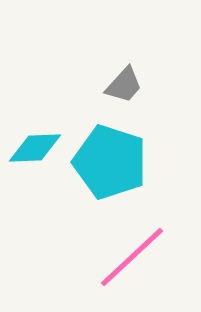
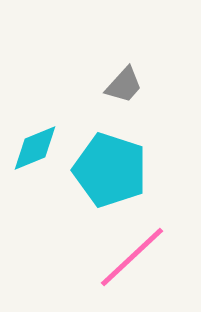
cyan diamond: rotated 20 degrees counterclockwise
cyan pentagon: moved 8 px down
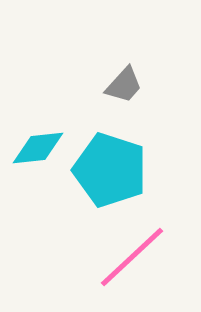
cyan diamond: moved 3 px right; rotated 16 degrees clockwise
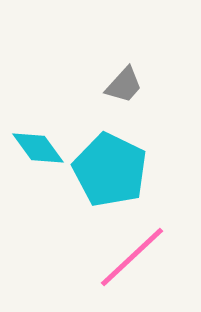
cyan diamond: rotated 60 degrees clockwise
cyan pentagon: rotated 8 degrees clockwise
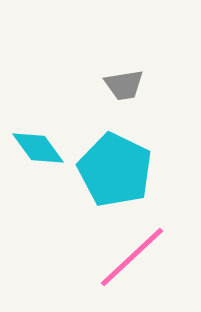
gray trapezoid: rotated 39 degrees clockwise
cyan pentagon: moved 5 px right
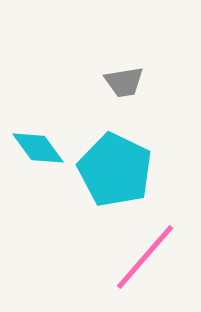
gray trapezoid: moved 3 px up
pink line: moved 13 px right; rotated 6 degrees counterclockwise
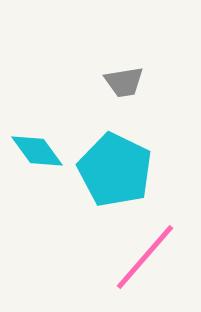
cyan diamond: moved 1 px left, 3 px down
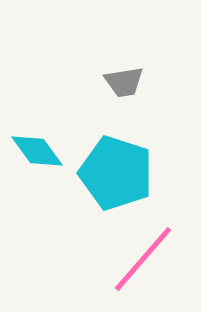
cyan pentagon: moved 1 px right, 3 px down; rotated 8 degrees counterclockwise
pink line: moved 2 px left, 2 px down
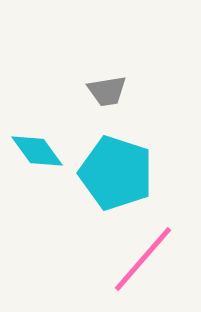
gray trapezoid: moved 17 px left, 9 px down
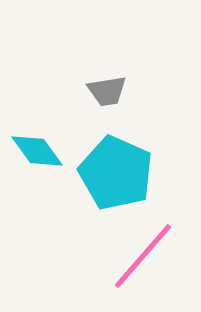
cyan pentagon: rotated 6 degrees clockwise
pink line: moved 3 px up
